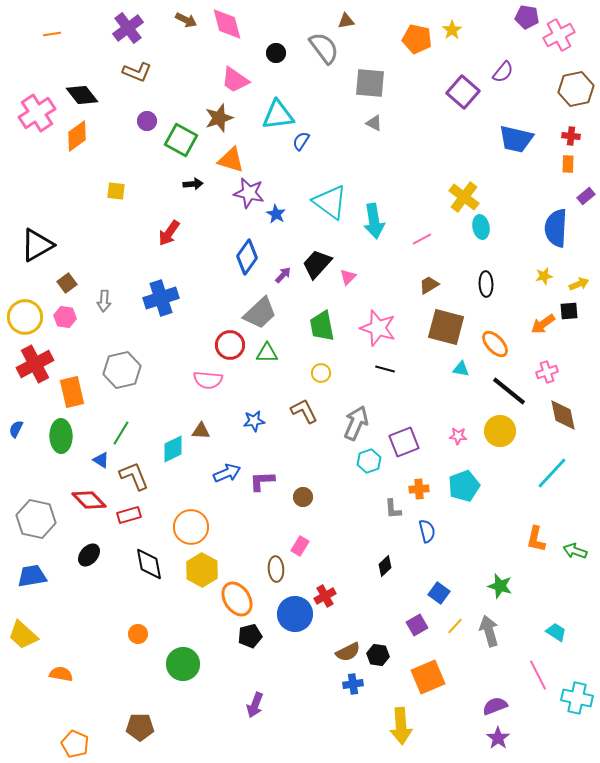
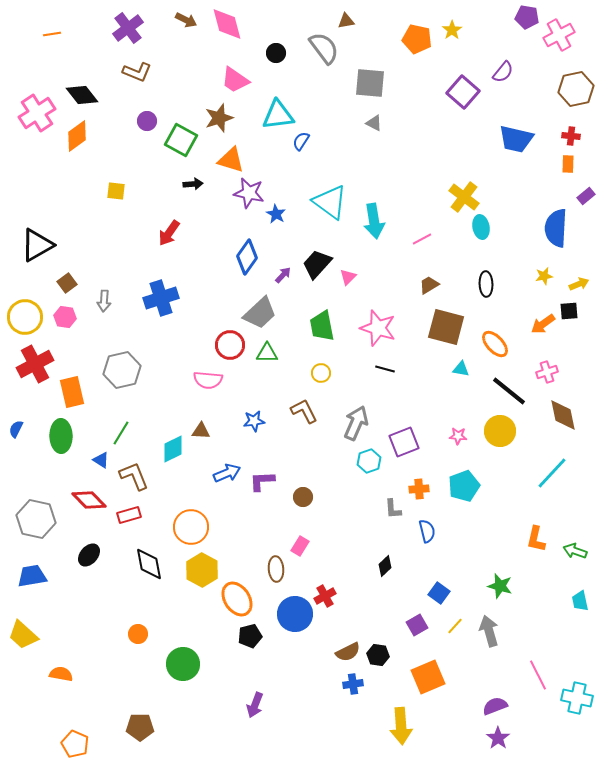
cyan trapezoid at (556, 632): moved 24 px right, 31 px up; rotated 135 degrees counterclockwise
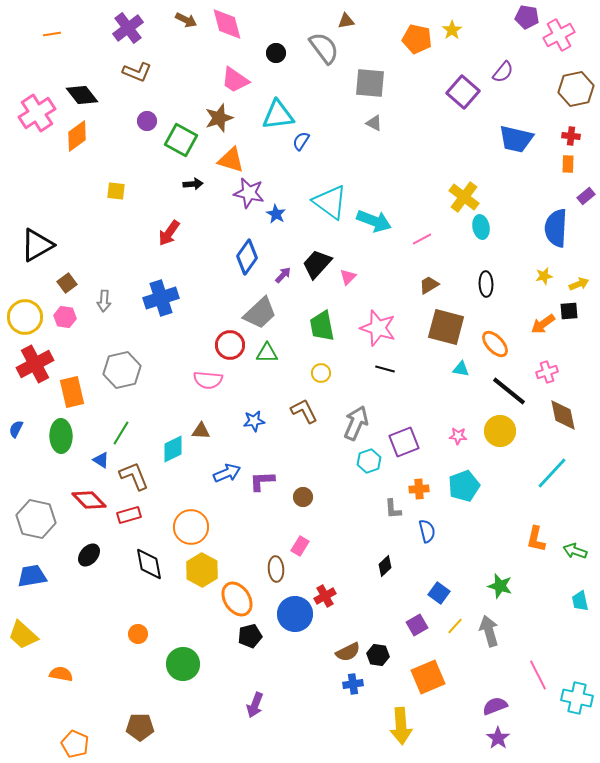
cyan arrow at (374, 221): rotated 60 degrees counterclockwise
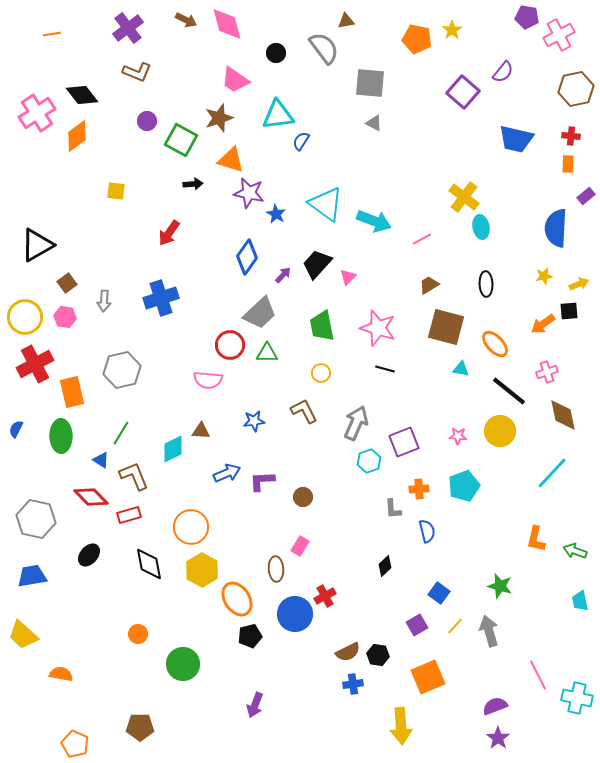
cyan triangle at (330, 202): moved 4 px left, 2 px down
red diamond at (89, 500): moved 2 px right, 3 px up
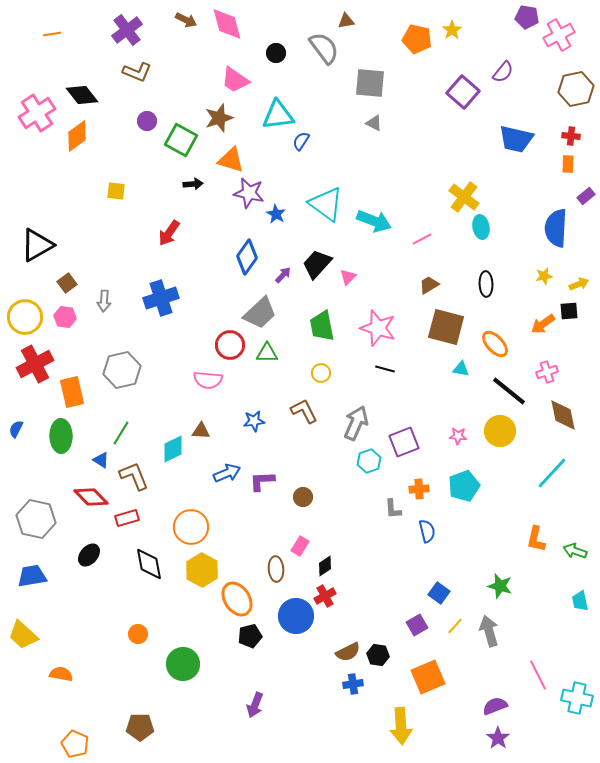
purple cross at (128, 28): moved 1 px left, 2 px down
red rectangle at (129, 515): moved 2 px left, 3 px down
black diamond at (385, 566): moved 60 px left; rotated 10 degrees clockwise
blue circle at (295, 614): moved 1 px right, 2 px down
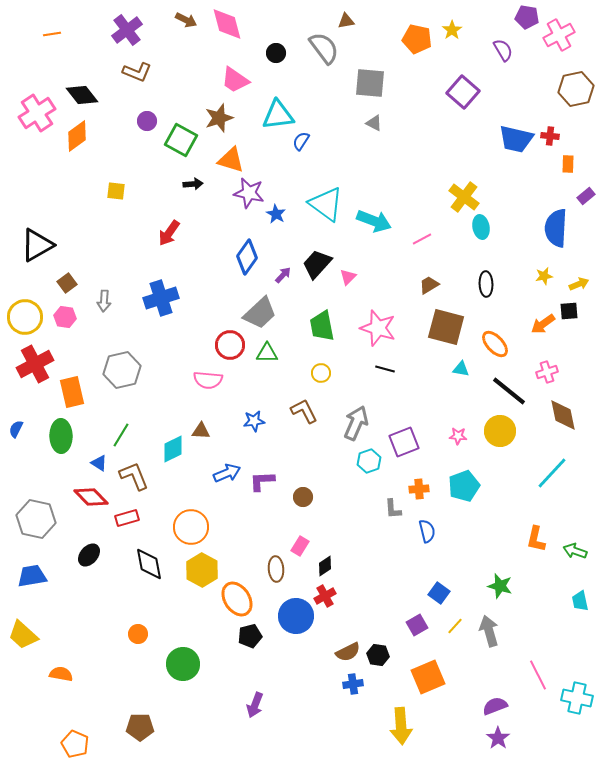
purple semicircle at (503, 72): moved 22 px up; rotated 70 degrees counterclockwise
red cross at (571, 136): moved 21 px left
green line at (121, 433): moved 2 px down
blue triangle at (101, 460): moved 2 px left, 3 px down
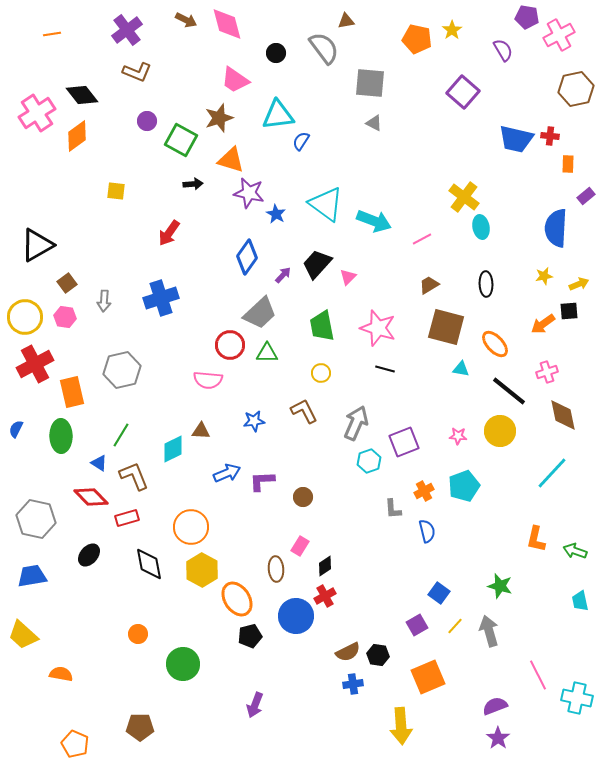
orange cross at (419, 489): moved 5 px right, 2 px down; rotated 24 degrees counterclockwise
